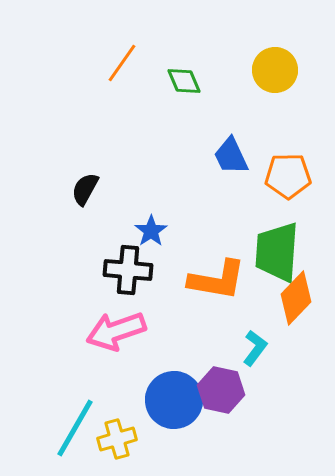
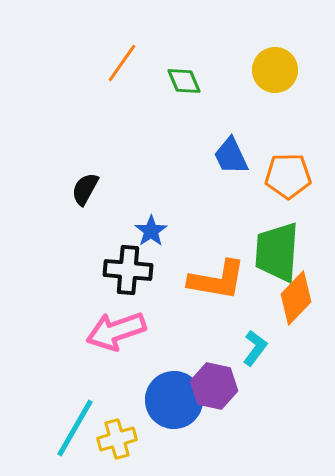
purple hexagon: moved 7 px left, 4 px up
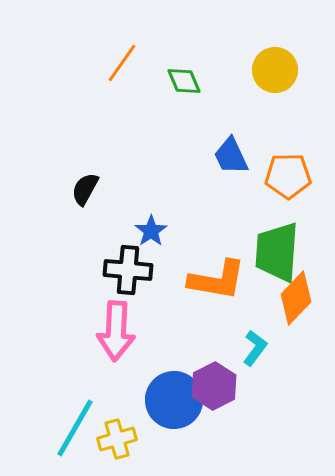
pink arrow: rotated 68 degrees counterclockwise
purple hexagon: rotated 21 degrees clockwise
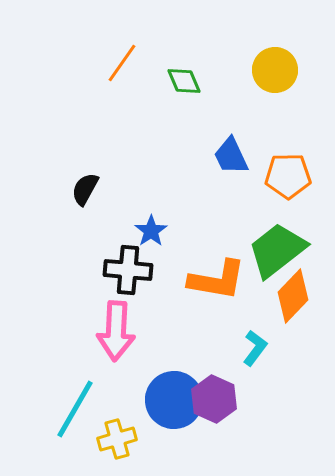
green trapezoid: moved 2 px up; rotated 48 degrees clockwise
orange diamond: moved 3 px left, 2 px up
purple hexagon: moved 13 px down; rotated 9 degrees counterclockwise
cyan line: moved 19 px up
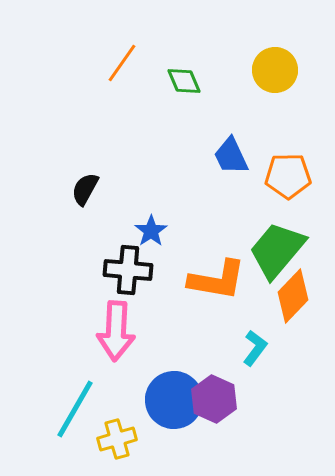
green trapezoid: rotated 12 degrees counterclockwise
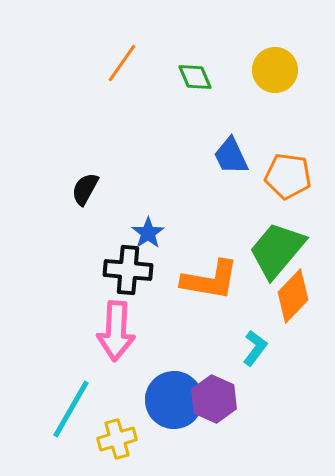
green diamond: moved 11 px right, 4 px up
orange pentagon: rotated 9 degrees clockwise
blue star: moved 3 px left, 2 px down
orange L-shape: moved 7 px left
cyan line: moved 4 px left
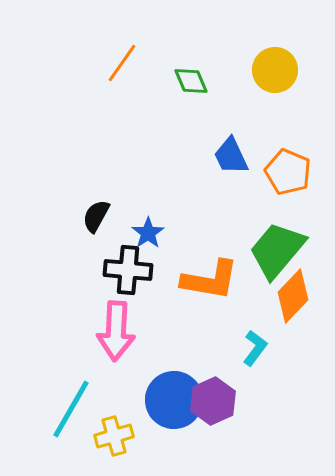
green diamond: moved 4 px left, 4 px down
orange pentagon: moved 4 px up; rotated 15 degrees clockwise
black semicircle: moved 11 px right, 27 px down
purple hexagon: moved 1 px left, 2 px down; rotated 12 degrees clockwise
yellow cross: moved 3 px left, 3 px up
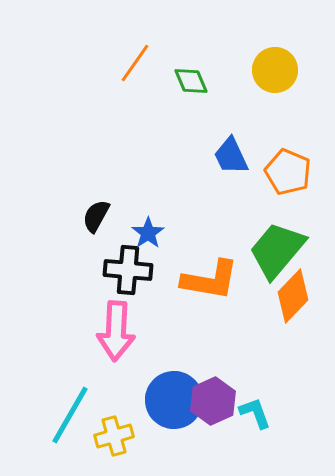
orange line: moved 13 px right
cyan L-shape: moved 65 px down; rotated 57 degrees counterclockwise
cyan line: moved 1 px left, 6 px down
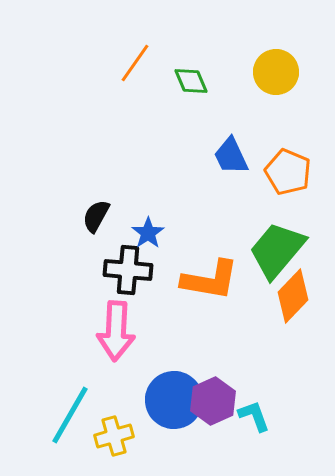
yellow circle: moved 1 px right, 2 px down
cyan L-shape: moved 1 px left, 3 px down
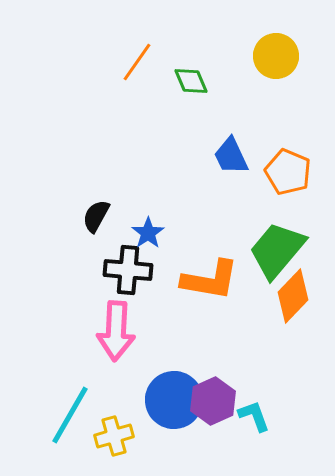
orange line: moved 2 px right, 1 px up
yellow circle: moved 16 px up
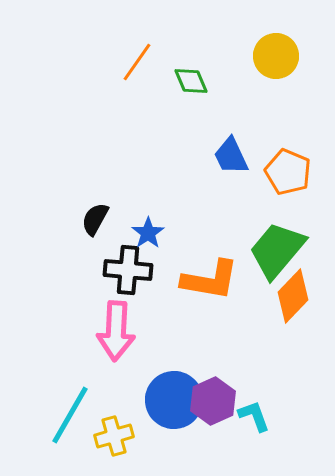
black semicircle: moved 1 px left, 3 px down
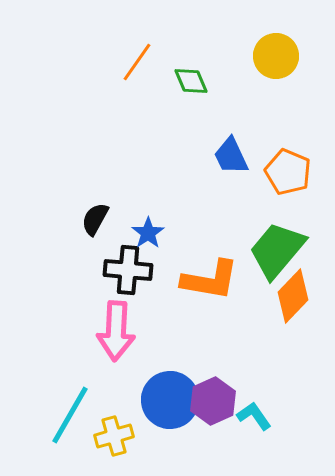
blue circle: moved 4 px left
cyan L-shape: rotated 15 degrees counterclockwise
